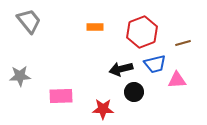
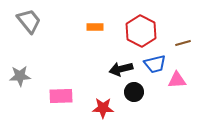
red hexagon: moved 1 px left, 1 px up; rotated 12 degrees counterclockwise
red star: moved 1 px up
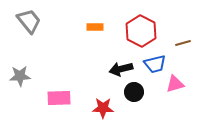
pink triangle: moved 2 px left, 4 px down; rotated 12 degrees counterclockwise
pink rectangle: moved 2 px left, 2 px down
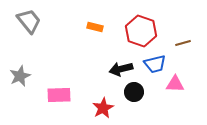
orange rectangle: rotated 14 degrees clockwise
red hexagon: rotated 8 degrees counterclockwise
gray star: rotated 20 degrees counterclockwise
pink triangle: rotated 18 degrees clockwise
pink rectangle: moved 3 px up
red star: rotated 30 degrees counterclockwise
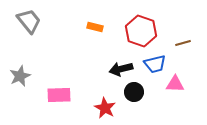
red star: moved 2 px right; rotated 15 degrees counterclockwise
